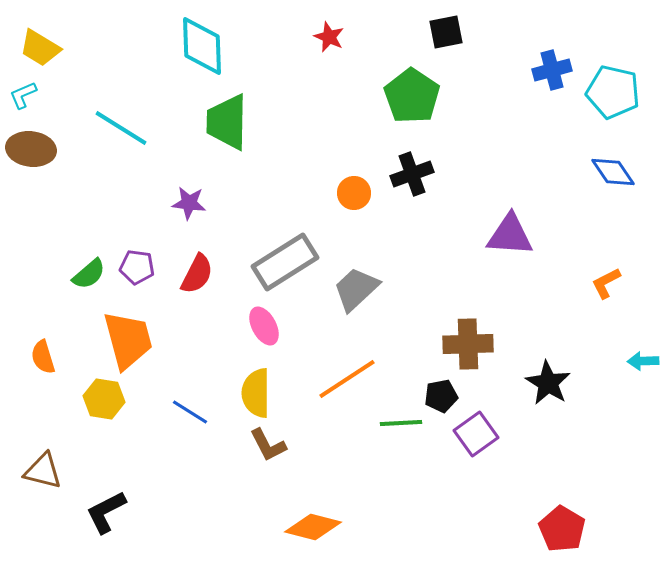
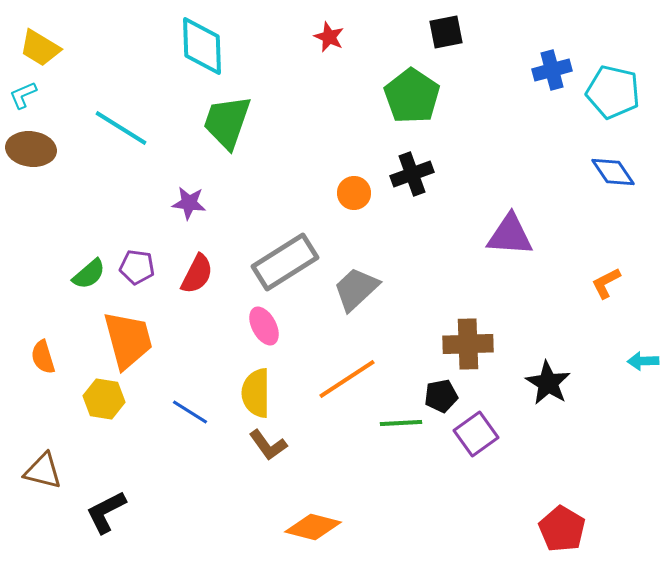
green trapezoid: rotated 18 degrees clockwise
brown L-shape: rotated 9 degrees counterclockwise
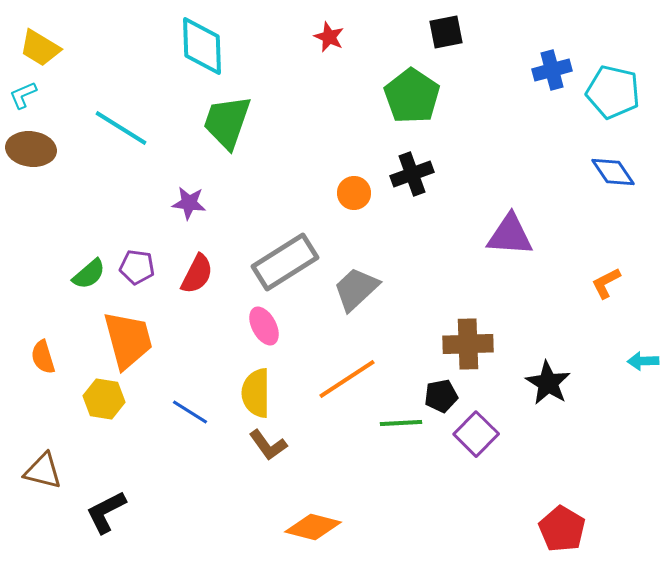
purple square: rotated 9 degrees counterclockwise
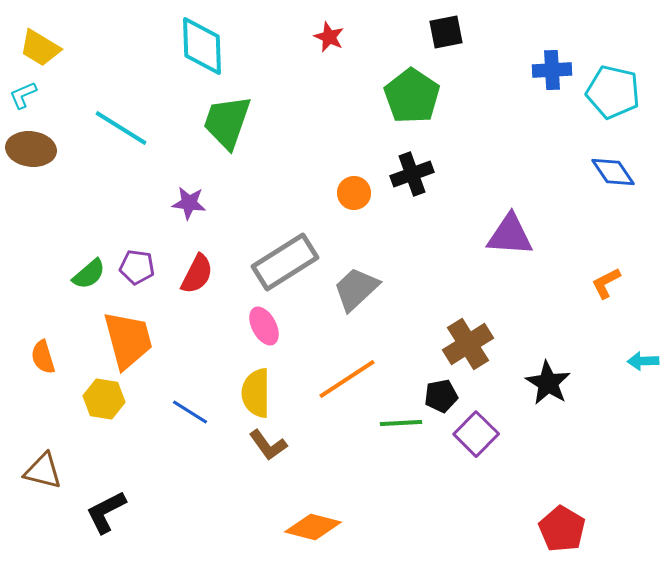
blue cross: rotated 12 degrees clockwise
brown cross: rotated 30 degrees counterclockwise
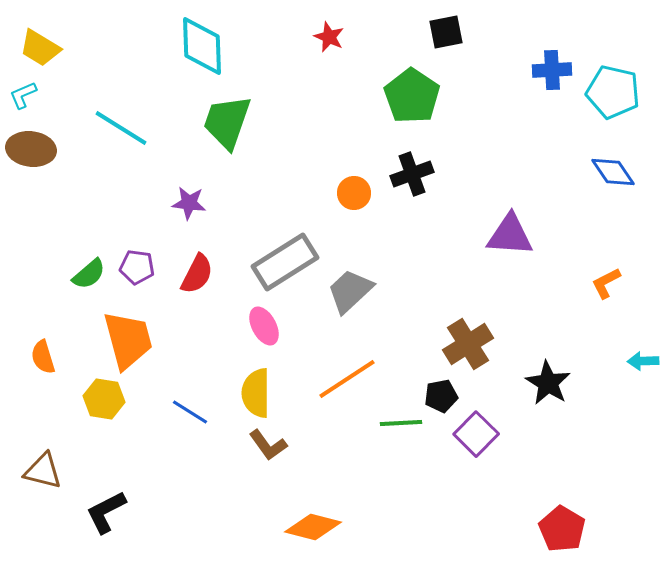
gray trapezoid: moved 6 px left, 2 px down
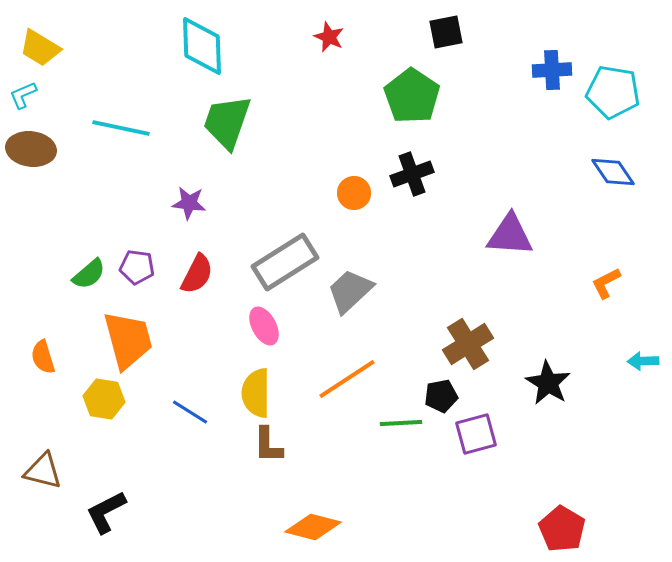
cyan pentagon: rotated 4 degrees counterclockwise
cyan line: rotated 20 degrees counterclockwise
purple square: rotated 30 degrees clockwise
brown L-shape: rotated 36 degrees clockwise
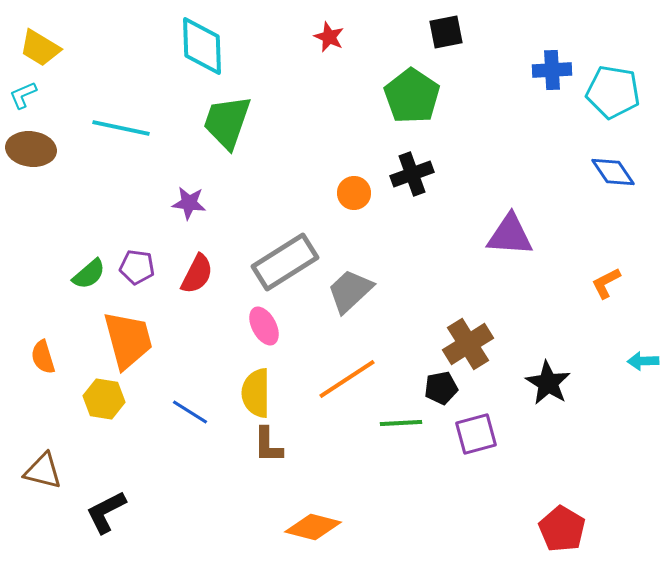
black pentagon: moved 8 px up
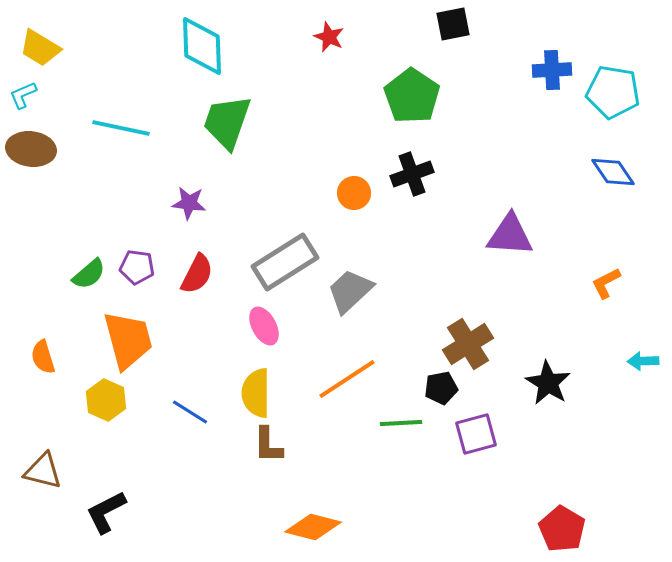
black square: moved 7 px right, 8 px up
yellow hexagon: moved 2 px right, 1 px down; rotated 15 degrees clockwise
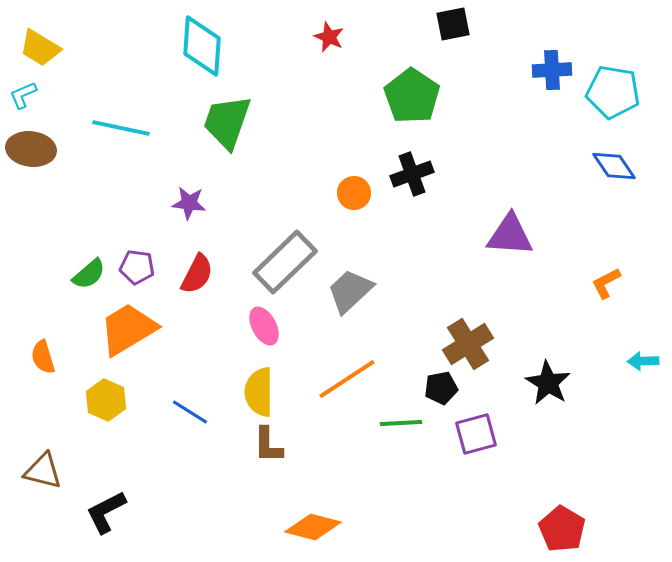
cyan diamond: rotated 6 degrees clockwise
blue diamond: moved 1 px right, 6 px up
gray rectangle: rotated 12 degrees counterclockwise
orange trapezoid: moved 11 px up; rotated 106 degrees counterclockwise
yellow semicircle: moved 3 px right, 1 px up
